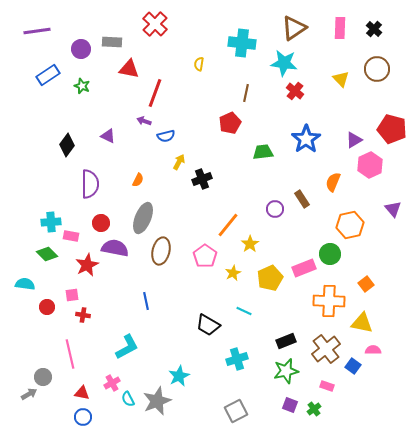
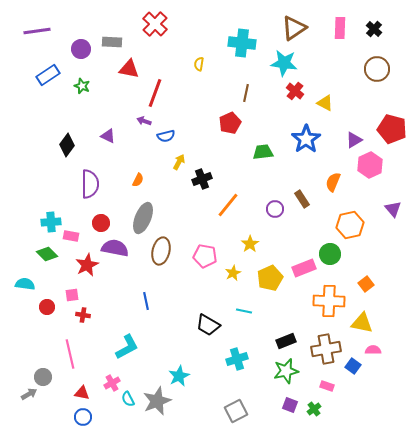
yellow triangle at (341, 79): moved 16 px left, 24 px down; rotated 18 degrees counterclockwise
orange line at (228, 225): moved 20 px up
pink pentagon at (205, 256): rotated 25 degrees counterclockwise
cyan line at (244, 311): rotated 14 degrees counterclockwise
brown cross at (326, 349): rotated 28 degrees clockwise
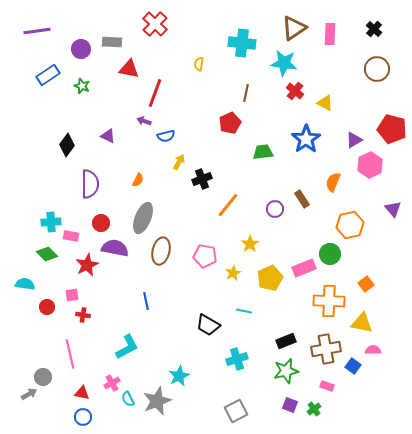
pink rectangle at (340, 28): moved 10 px left, 6 px down
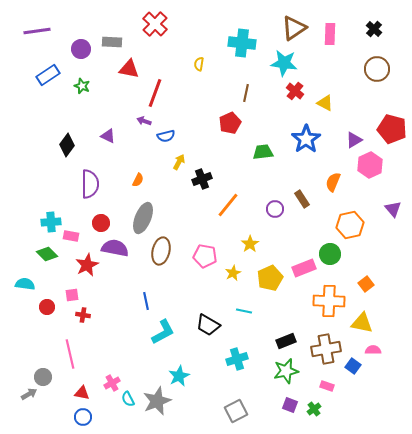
cyan L-shape at (127, 347): moved 36 px right, 15 px up
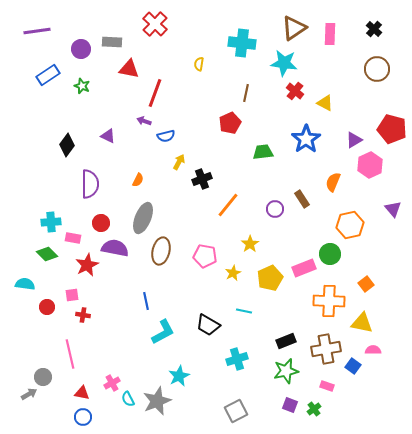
pink rectangle at (71, 236): moved 2 px right, 2 px down
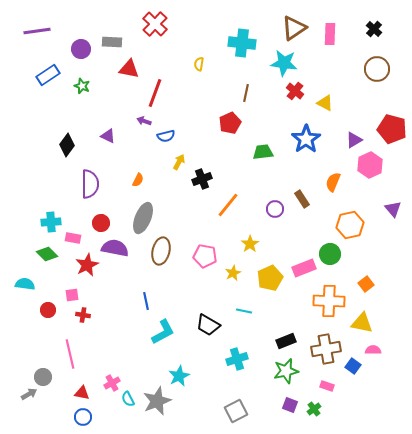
red circle at (47, 307): moved 1 px right, 3 px down
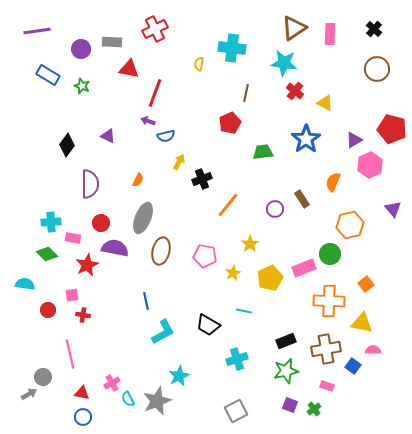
red cross at (155, 24): moved 5 px down; rotated 20 degrees clockwise
cyan cross at (242, 43): moved 10 px left, 5 px down
blue rectangle at (48, 75): rotated 65 degrees clockwise
purple arrow at (144, 121): moved 4 px right
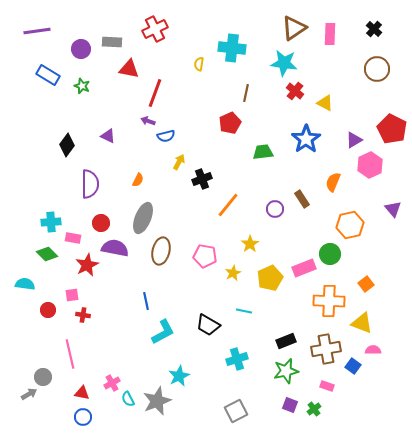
red pentagon at (392, 129): rotated 12 degrees clockwise
yellow triangle at (362, 323): rotated 10 degrees clockwise
